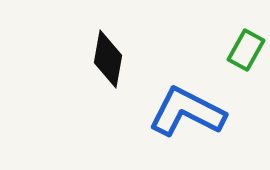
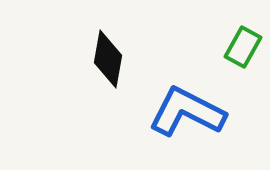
green rectangle: moved 3 px left, 3 px up
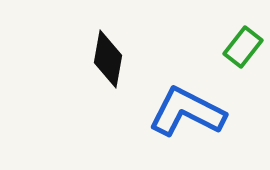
green rectangle: rotated 9 degrees clockwise
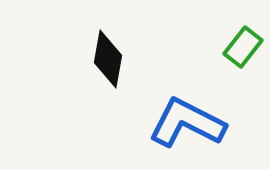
blue L-shape: moved 11 px down
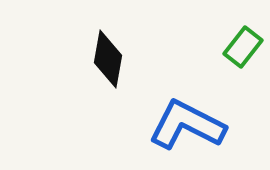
blue L-shape: moved 2 px down
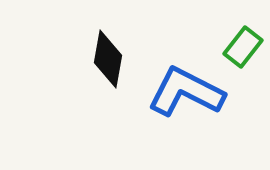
blue L-shape: moved 1 px left, 33 px up
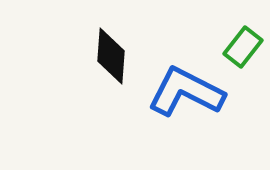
black diamond: moved 3 px right, 3 px up; rotated 6 degrees counterclockwise
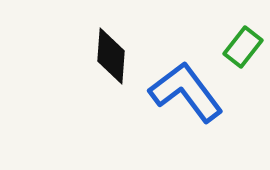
blue L-shape: rotated 26 degrees clockwise
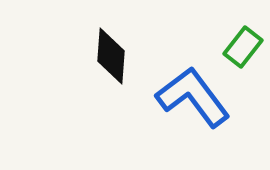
blue L-shape: moved 7 px right, 5 px down
